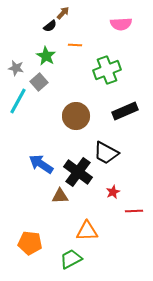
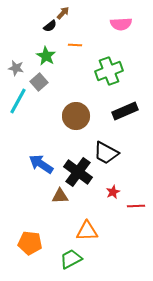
green cross: moved 2 px right, 1 px down
red line: moved 2 px right, 5 px up
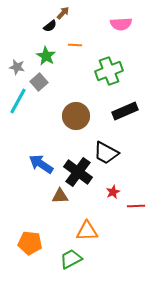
gray star: moved 1 px right, 1 px up
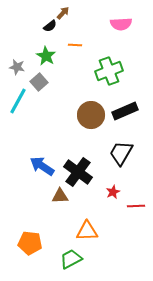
brown circle: moved 15 px right, 1 px up
black trapezoid: moved 15 px right; rotated 92 degrees clockwise
blue arrow: moved 1 px right, 2 px down
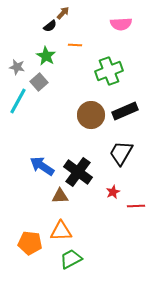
orange triangle: moved 26 px left
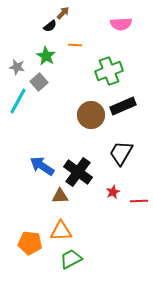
black rectangle: moved 2 px left, 5 px up
red line: moved 3 px right, 5 px up
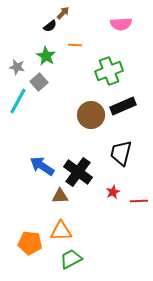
black trapezoid: rotated 16 degrees counterclockwise
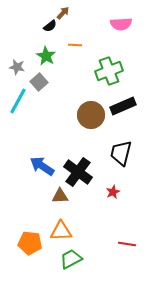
red line: moved 12 px left, 43 px down; rotated 12 degrees clockwise
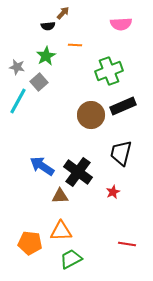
black semicircle: moved 2 px left; rotated 32 degrees clockwise
green star: rotated 12 degrees clockwise
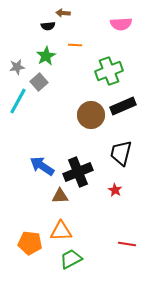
brown arrow: rotated 128 degrees counterclockwise
gray star: rotated 21 degrees counterclockwise
black cross: rotated 32 degrees clockwise
red star: moved 2 px right, 2 px up; rotated 16 degrees counterclockwise
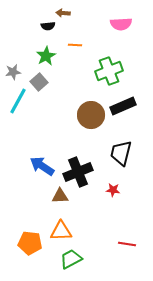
gray star: moved 4 px left, 5 px down
red star: moved 2 px left; rotated 24 degrees counterclockwise
